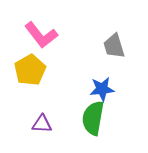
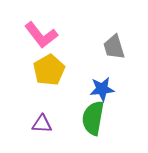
gray trapezoid: moved 1 px down
yellow pentagon: moved 19 px right
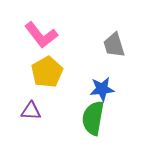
gray trapezoid: moved 2 px up
yellow pentagon: moved 2 px left, 2 px down
purple triangle: moved 11 px left, 13 px up
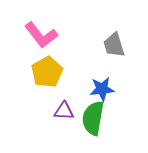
purple triangle: moved 33 px right
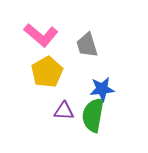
pink L-shape: rotated 12 degrees counterclockwise
gray trapezoid: moved 27 px left
green semicircle: moved 3 px up
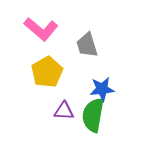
pink L-shape: moved 6 px up
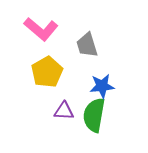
blue star: moved 3 px up
green semicircle: moved 1 px right
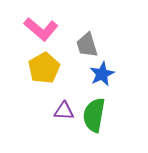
yellow pentagon: moved 3 px left, 4 px up
blue star: moved 12 px up; rotated 20 degrees counterclockwise
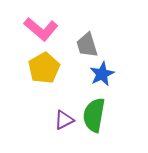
purple triangle: moved 9 px down; rotated 30 degrees counterclockwise
